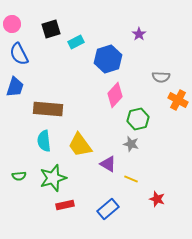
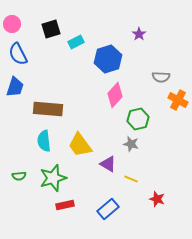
blue semicircle: moved 1 px left
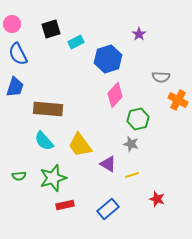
cyan semicircle: rotated 35 degrees counterclockwise
yellow line: moved 1 px right, 4 px up; rotated 40 degrees counterclockwise
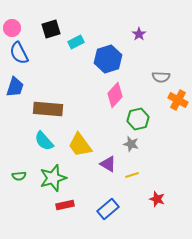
pink circle: moved 4 px down
blue semicircle: moved 1 px right, 1 px up
